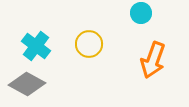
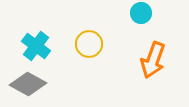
gray diamond: moved 1 px right
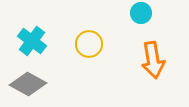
cyan cross: moved 4 px left, 5 px up
orange arrow: rotated 30 degrees counterclockwise
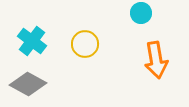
yellow circle: moved 4 px left
orange arrow: moved 3 px right
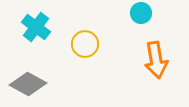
cyan cross: moved 4 px right, 14 px up
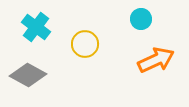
cyan circle: moved 6 px down
orange arrow: rotated 105 degrees counterclockwise
gray diamond: moved 9 px up
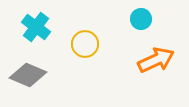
gray diamond: rotated 6 degrees counterclockwise
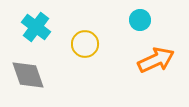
cyan circle: moved 1 px left, 1 px down
gray diamond: rotated 48 degrees clockwise
